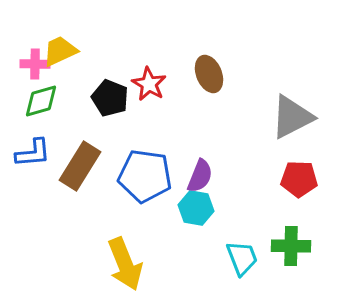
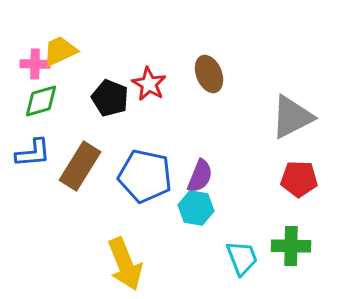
blue pentagon: rotated 4 degrees clockwise
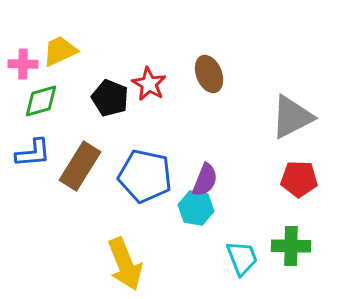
pink cross: moved 12 px left
purple semicircle: moved 5 px right, 4 px down
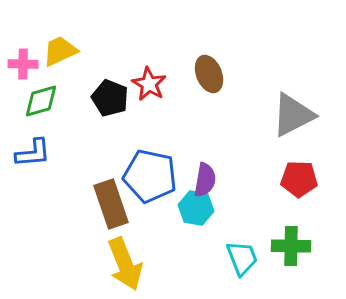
gray triangle: moved 1 px right, 2 px up
brown rectangle: moved 31 px right, 38 px down; rotated 51 degrees counterclockwise
blue pentagon: moved 5 px right
purple semicircle: rotated 12 degrees counterclockwise
